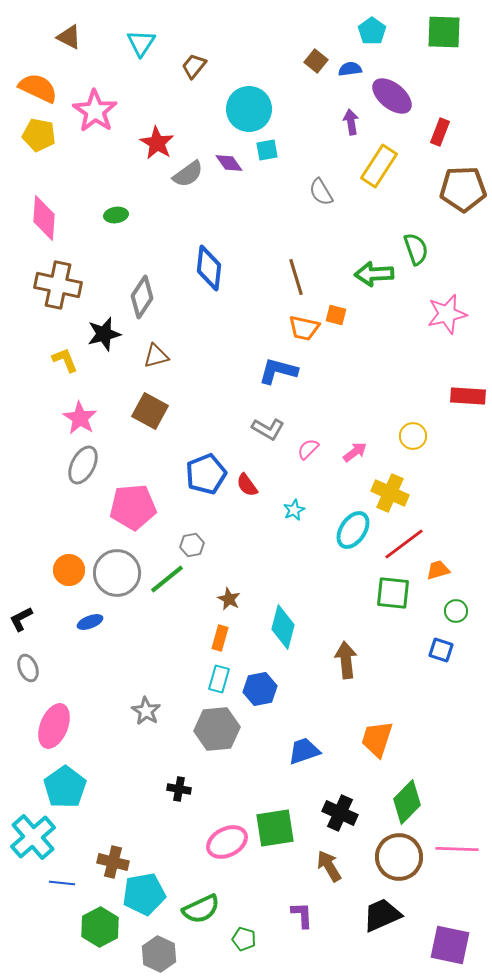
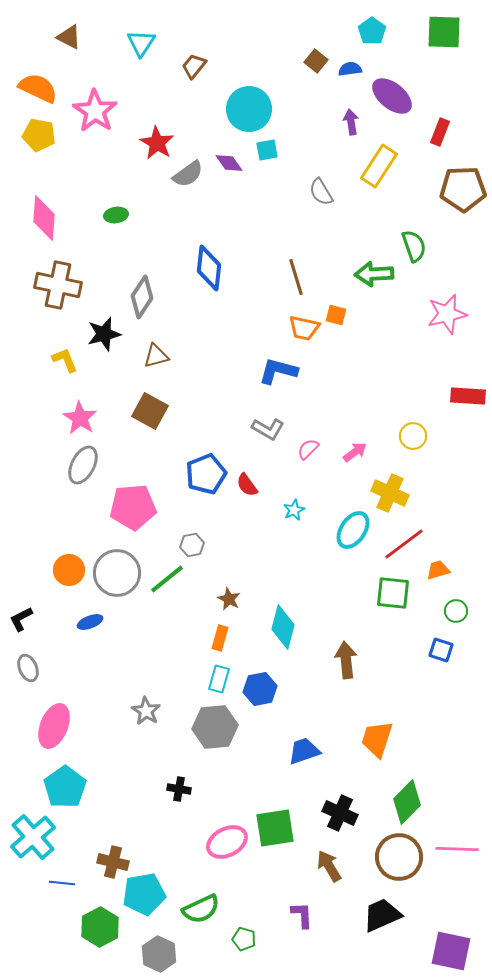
green semicircle at (416, 249): moved 2 px left, 3 px up
gray hexagon at (217, 729): moved 2 px left, 2 px up
purple square at (450, 945): moved 1 px right, 6 px down
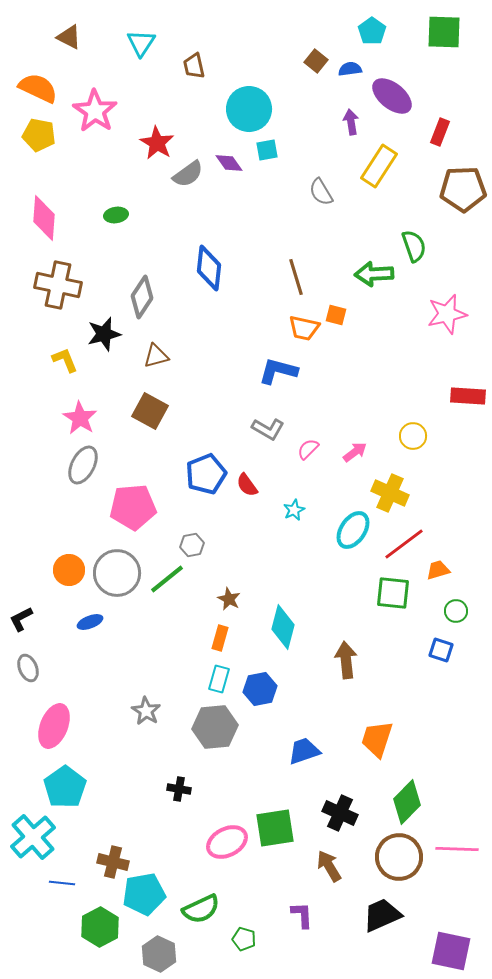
brown trapezoid at (194, 66): rotated 52 degrees counterclockwise
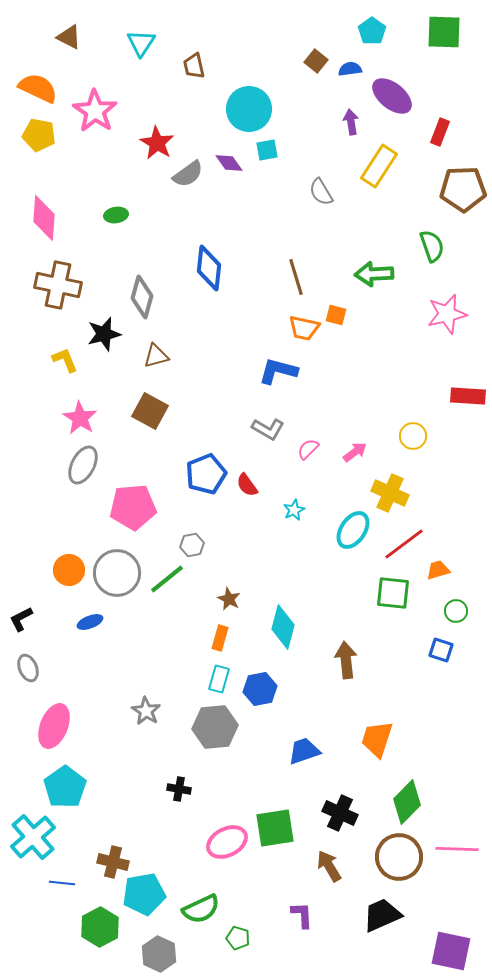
green semicircle at (414, 246): moved 18 px right
gray diamond at (142, 297): rotated 18 degrees counterclockwise
green pentagon at (244, 939): moved 6 px left, 1 px up
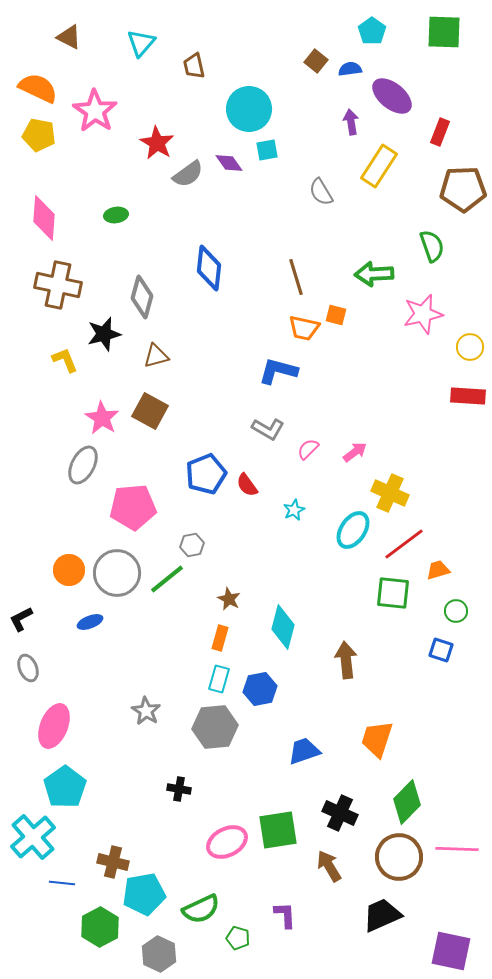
cyan triangle at (141, 43): rotated 8 degrees clockwise
pink star at (447, 314): moved 24 px left
pink star at (80, 418): moved 22 px right
yellow circle at (413, 436): moved 57 px right, 89 px up
green square at (275, 828): moved 3 px right, 2 px down
purple L-shape at (302, 915): moved 17 px left
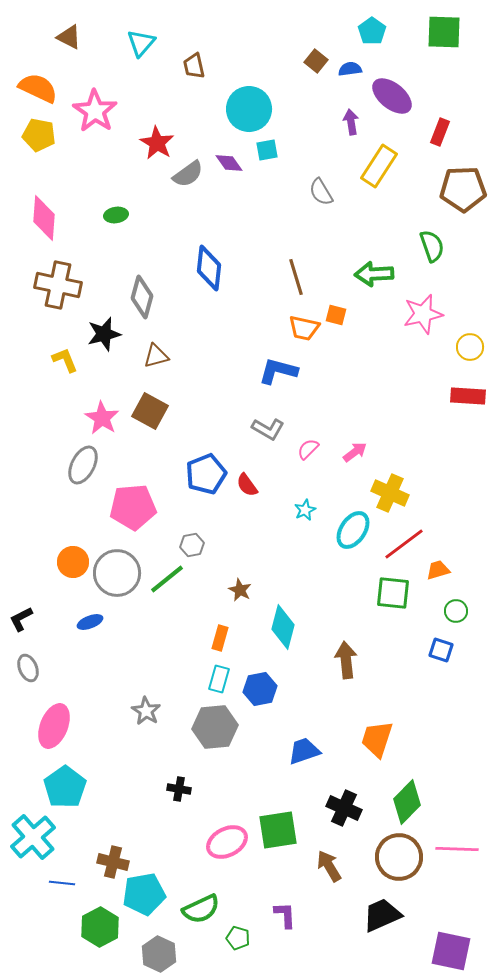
cyan star at (294, 510): moved 11 px right
orange circle at (69, 570): moved 4 px right, 8 px up
brown star at (229, 599): moved 11 px right, 9 px up
black cross at (340, 813): moved 4 px right, 5 px up
